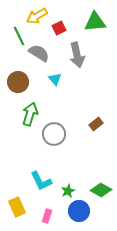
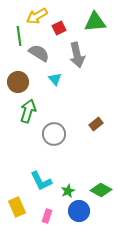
green line: rotated 18 degrees clockwise
green arrow: moved 2 px left, 3 px up
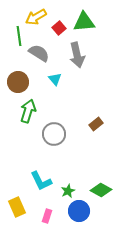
yellow arrow: moved 1 px left, 1 px down
green triangle: moved 11 px left
red square: rotated 16 degrees counterclockwise
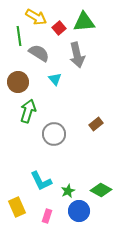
yellow arrow: rotated 120 degrees counterclockwise
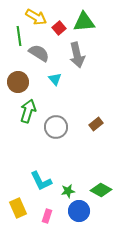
gray circle: moved 2 px right, 7 px up
green star: rotated 16 degrees clockwise
yellow rectangle: moved 1 px right, 1 px down
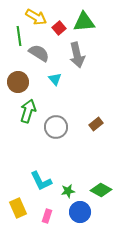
blue circle: moved 1 px right, 1 px down
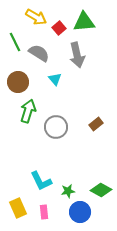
green line: moved 4 px left, 6 px down; rotated 18 degrees counterclockwise
pink rectangle: moved 3 px left, 4 px up; rotated 24 degrees counterclockwise
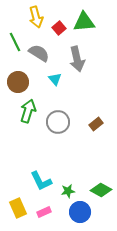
yellow arrow: rotated 45 degrees clockwise
gray arrow: moved 4 px down
gray circle: moved 2 px right, 5 px up
pink rectangle: rotated 72 degrees clockwise
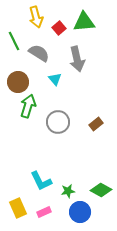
green line: moved 1 px left, 1 px up
green arrow: moved 5 px up
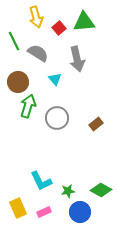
gray semicircle: moved 1 px left
gray circle: moved 1 px left, 4 px up
